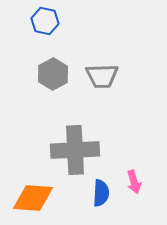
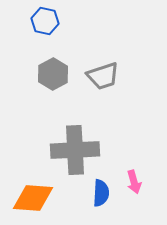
gray trapezoid: moved 1 px right; rotated 16 degrees counterclockwise
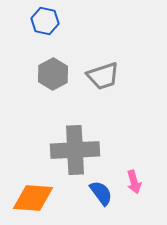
blue semicircle: rotated 40 degrees counterclockwise
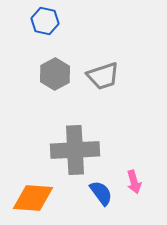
gray hexagon: moved 2 px right
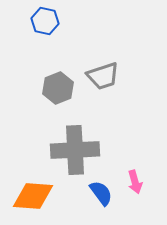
gray hexagon: moved 3 px right, 14 px down; rotated 8 degrees clockwise
pink arrow: moved 1 px right
orange diamond: moved 2 px up
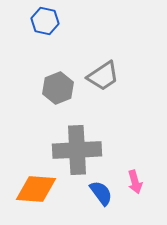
gray trapezoid: rotated 16 degrees counterclockwise
gray cross: moved 2 px right
orange diamond: moved 3 px right, 7 px up
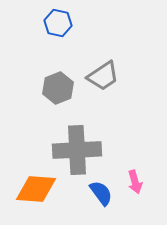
blue hexagon: moved 13 px right, 2 px down
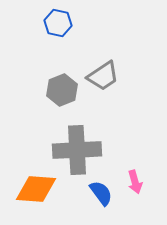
gray hexagon: moved 4 px right, 2 px down
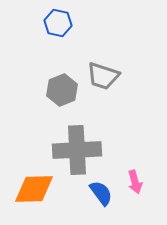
gray trapezoid: rotated 52 degrees clockwise
orange diamond: moved 2 px left; rotated 6 degrees counterclockwise
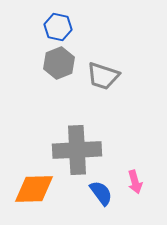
blue hexagon: moved 4 px down
gray hexagon: moved 3 px left, 27 px up
